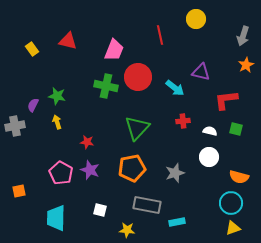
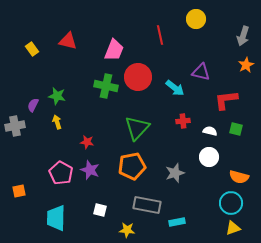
orange pentagon: moved 2 px up
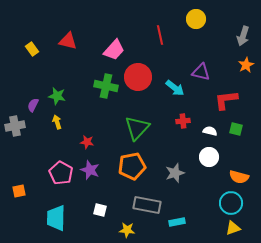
pink trapezoid: rotated 20 degrees clockwise
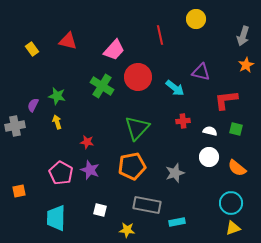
green cross: moved 4 px left; rotated 20 degrees clockwise
orange semicircle: moved 2 px left, 9 px up; rotated 24 degrees clockwise
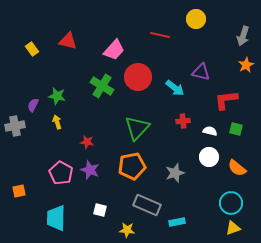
red line: rotated 66 degrees counterclockwise
gray rectangle: rotated 12 degrees clockwise
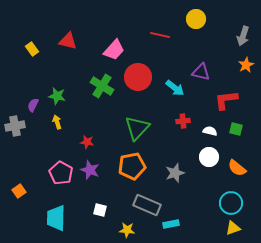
orange square: rotated 24 degrees counterclockwise
cyan rectangle: moved 6 px left, 2 px down
